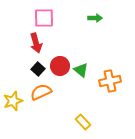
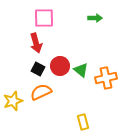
black square: rotated 16 degrees counterclockwise
orange cross: moved 4 px left, 3 px up
yellow rectangle: rotated 28 degrees clockwise
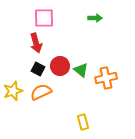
yellow star: moved 10 px up
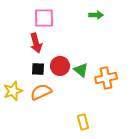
green arrow: moved 1 px right, 3 px up
black square: rotated 24 degrees counterclockwise
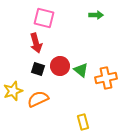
pink square: rotated 15 degrees clockwise
black square: rotated 16 degrees clockwise
orange semicircle: moved 3 px left, 7 px down
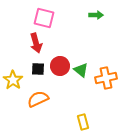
black square: rotated 16 degrees counterclockwise
yellow star: moved 11 px up; rotated 18 degrees counterclockwise
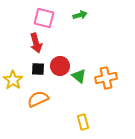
green arrow: moved 16 px left; rotated 16 degrees counterclockwise
green triangle: moved 2 px left, 6 px down
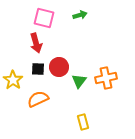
red circle: moved 1 px left, 1 px down
green triangle: moved 5 px down; rotated 28 degrees clockwise
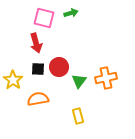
green arrow: moved 9 px left, 2 px up
orange semicircle: rotated 15 degrees clockwise
yellow rectangle: moved 5 px left, 6 px up
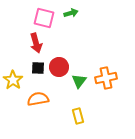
black square: moved 1 px up
